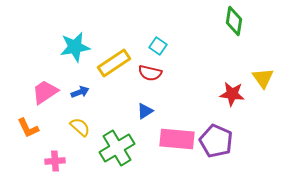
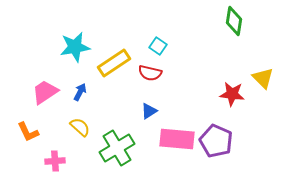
yellow triangle: rotated 10 degrees counterclockwise
blue arrow: rotated 42 degrees counterclockwise
blue triangle: moved 4 px right
orange L-shape: moved 4 px down
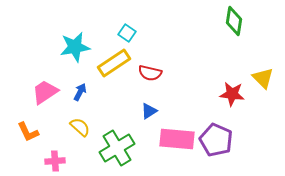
cyan square: moved 31 px left, 13 px up
purple pentagon: moved 1 px up
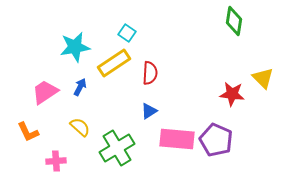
red semicircle: rotated 100 degrees counterclockwise
blue arrow: moved 5 px up
pink cross: moved 1 px right
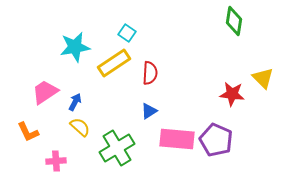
blue arrow: moved 5 px left, 15 px down
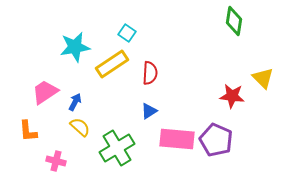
yellow rectangle: moved 2 px left, 1 px down
red star: moved 2 px down
orange L-shape: moved 1 px up; rotated 20 degrees clockwise
pink cross: rotated 18 degrees clockwise
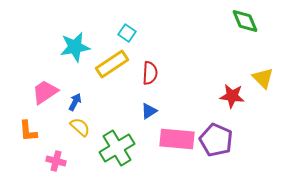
green diamond: moved 11 px right; rotated 32 degrees counterclockwise
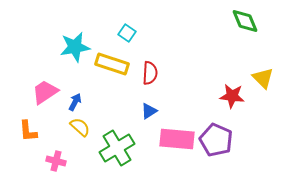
yellow rectangle: rotated 52 degrees clockwise
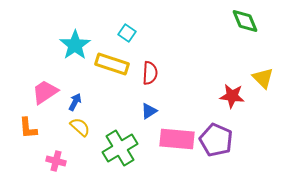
cyan star: moved 2 px up; rotated 24 degrees counterclockwise
orange L-shape: moved 3 px up
green cross: moved 3 px right
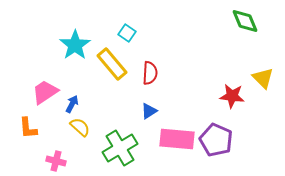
yellow rectangle: rotated 32 degrees clockwise
blue arrow: moved 3 px left, 2 px down
